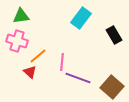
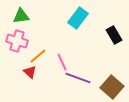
cyan rectangle: moved 3 px left
pink line: rotated 30 degrees counterclockwise
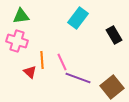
orange line: moved 4 px right, 4 px down; rotated 54 degrees counterclockwise
brown square: rotated 10 degrees clockwise
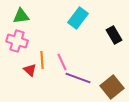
red triangle: moved 2 px up
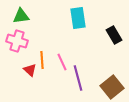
cyan rectangle: rotated 45 degrees counterclockwise
purple line: rotated 55 degrees clockwise
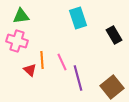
cyan rectangle: rotated 10 degrees counterclockwise
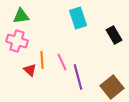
purple line: moved 1 px up
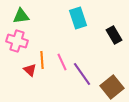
purple line: moved 4 px right, 3 px up; rotated 20 degrees counterclockwise
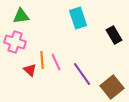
pink cross: moved 2 px left, 1 px down
pink line: moved 6 px left
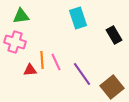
red triangle: rotated 48 degrees counterclockwise
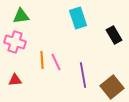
red triangle: moved 15 px left, 10 px down
purple line: moved 1 px right, 1 px down; rotated 25 degrees clockwise
